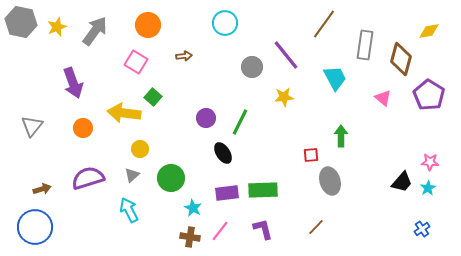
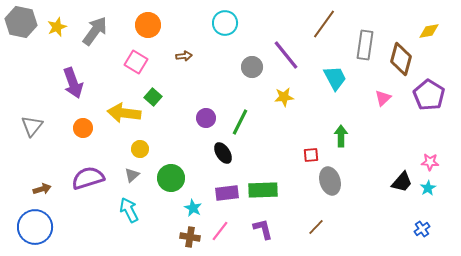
pink triangle at (383, 98): rotated 36 degrees clockwise
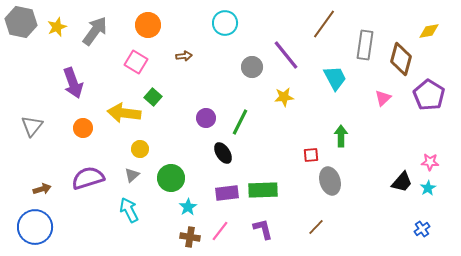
cyan star at (193, 208): moved 5 px left, 1 px up; rotated 12 degrees clockwise
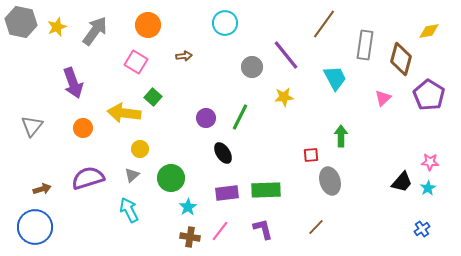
green line at (240, 122): moved 5 px up
green rectangle at (263, 190): moved 3 px right
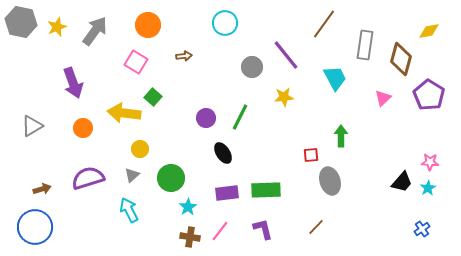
gray triangle at (32, 126): rotated 20 degrees clockwise
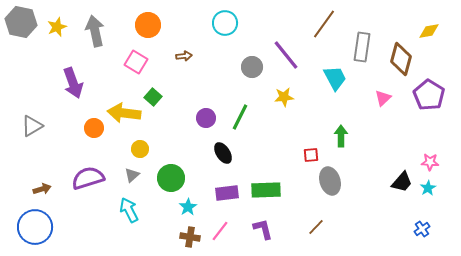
gray arrow at (95, 31): rotated 48 degrees counterclockwise
gray rectangle at (365, 45): moved 3 px left, 2 px down
orange circle at (83, 128): moved 11 px right
